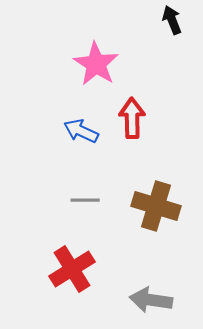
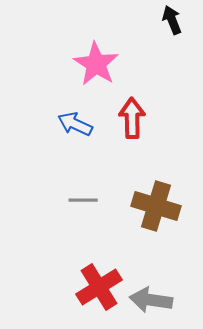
blue arrow: moved 6 px left, 7 px up
gray line: moved 2 px left
red cross: moved 27 px right, 18 px down
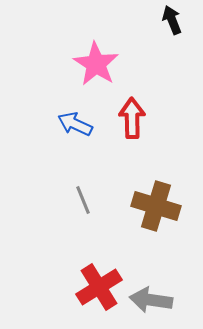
gray line: rotated 68 degrees clockwise
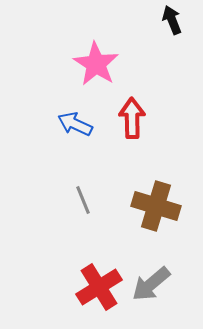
gray arrow: moved 16 px up; rotated 48 degrees counterclockwise
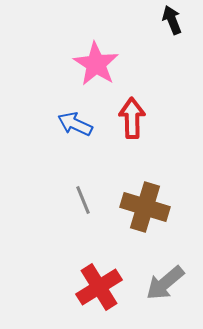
brown cross: moved 11 px left, 1 px down
gray arrow: moved 14 px right, 1 px up
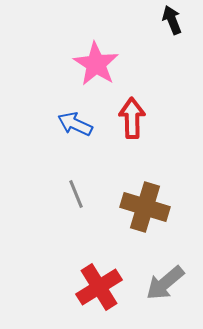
gray line: moved 7 px left, 6 px up
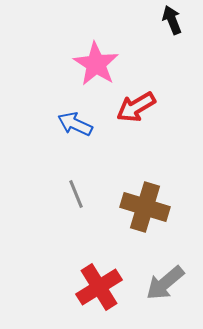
red arrow: moved 4 px right, 11 px up; rotated 120 degrees counterclockwise
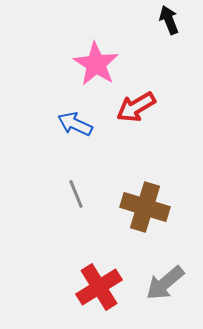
black arrow: moved 3 px left
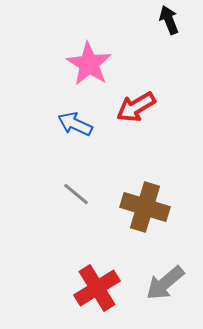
pink star: moved 7 px left
gray line: rotated 28 degrees counterclockwise
red cross: moved 2 px left, 1 px down
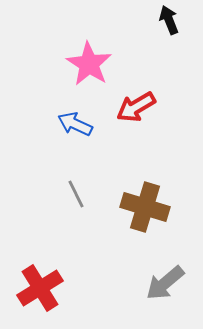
gray line: rotated 24 degrees clockwise
red cross: moved 57 px left
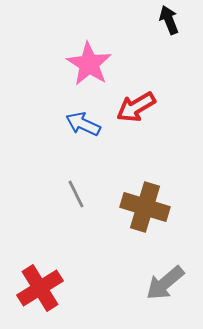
blue arrow: moved 8 px right
